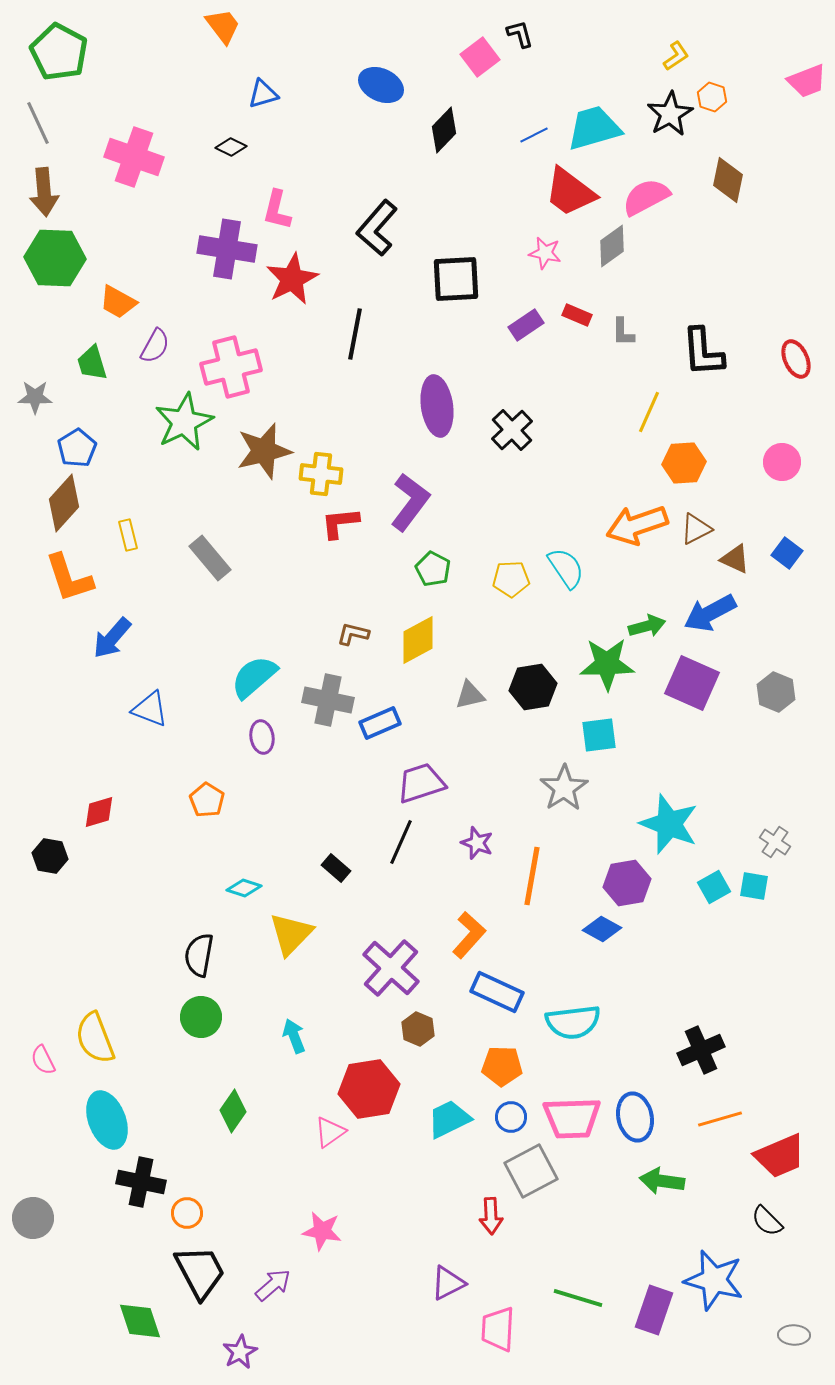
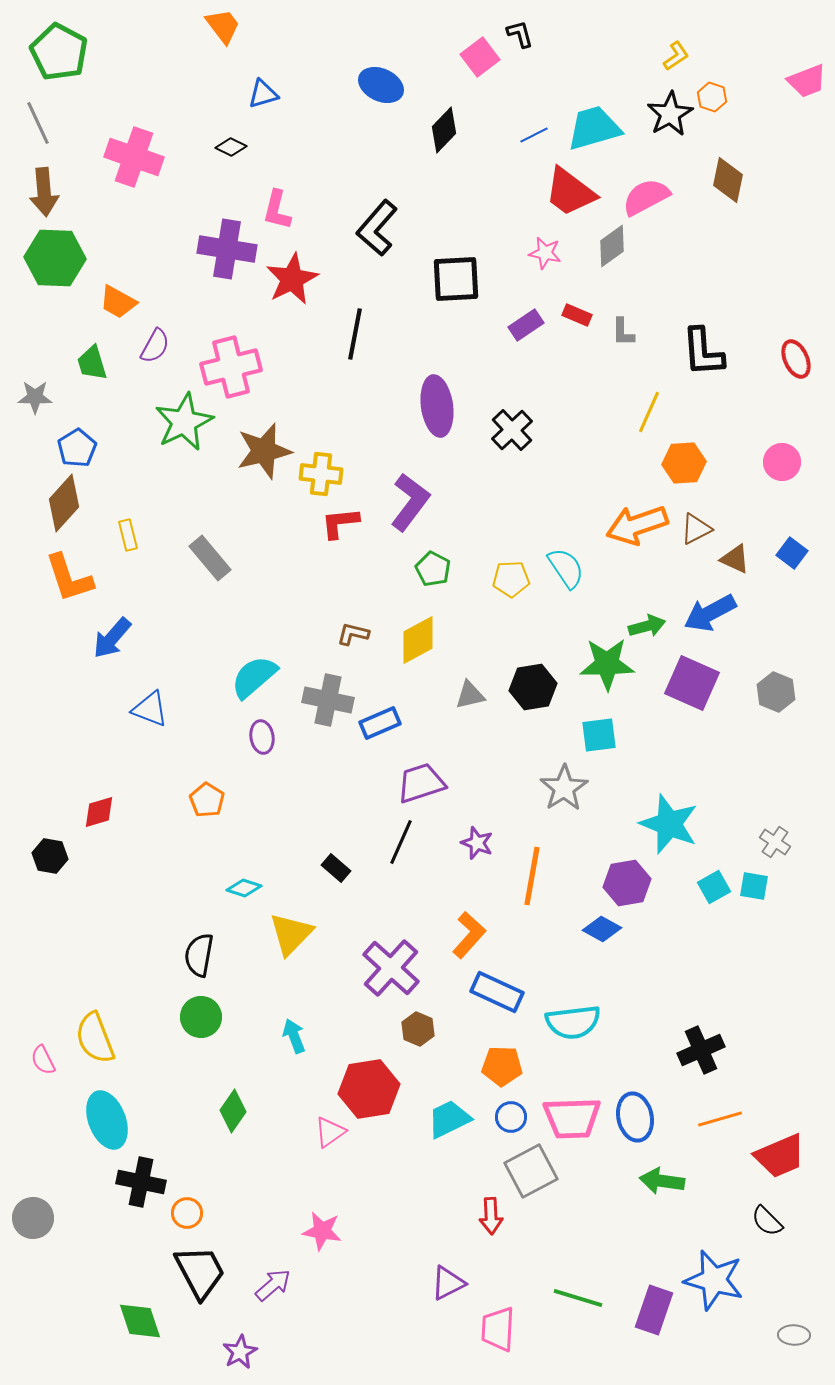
blue square at (787, 553): moved 5 px right
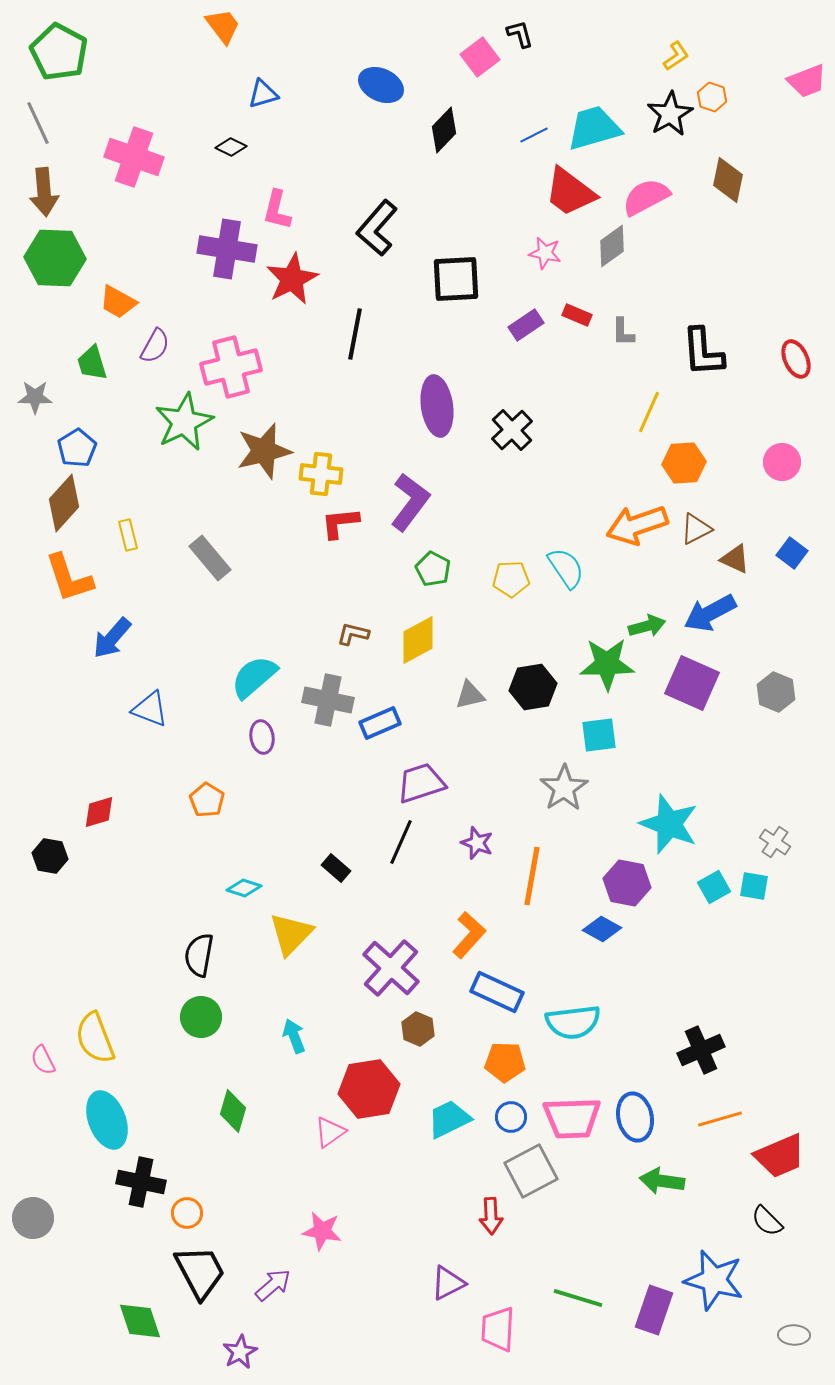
purple hexagon at (627, 883): rotated 21 degrees clockwise
orange pentagon at (502, 1066): moved 3 px right, 4 px up
green diamond at (233, 1111): rotated 18 degrees counterclockwise
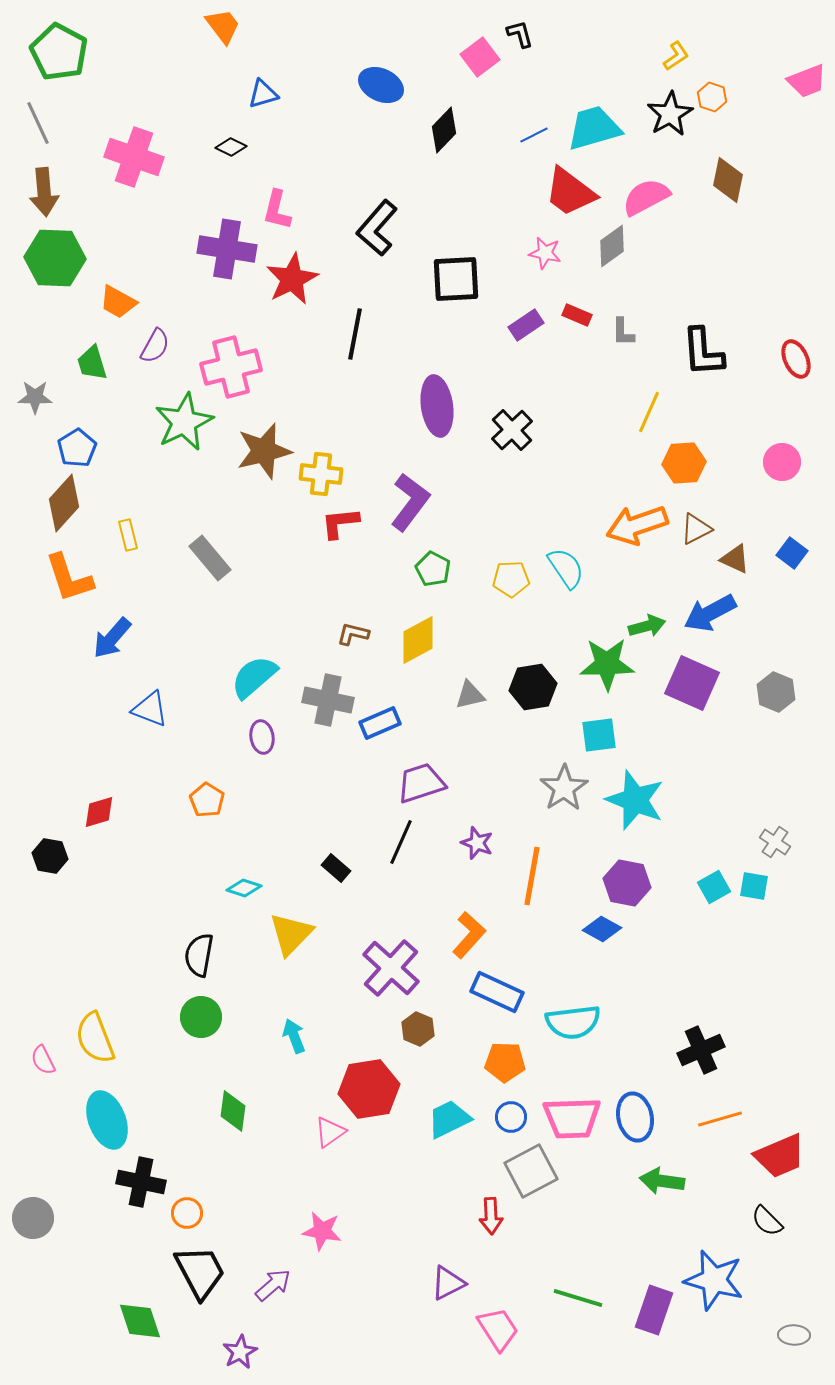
cyan star at (669, 824): moved 34 px left, 24 px up
green diamond at (233, 1111): rotated 9 degrees counterclockwise
pink trapezoid at (498, 1329): rotated 144 degrees clockwise
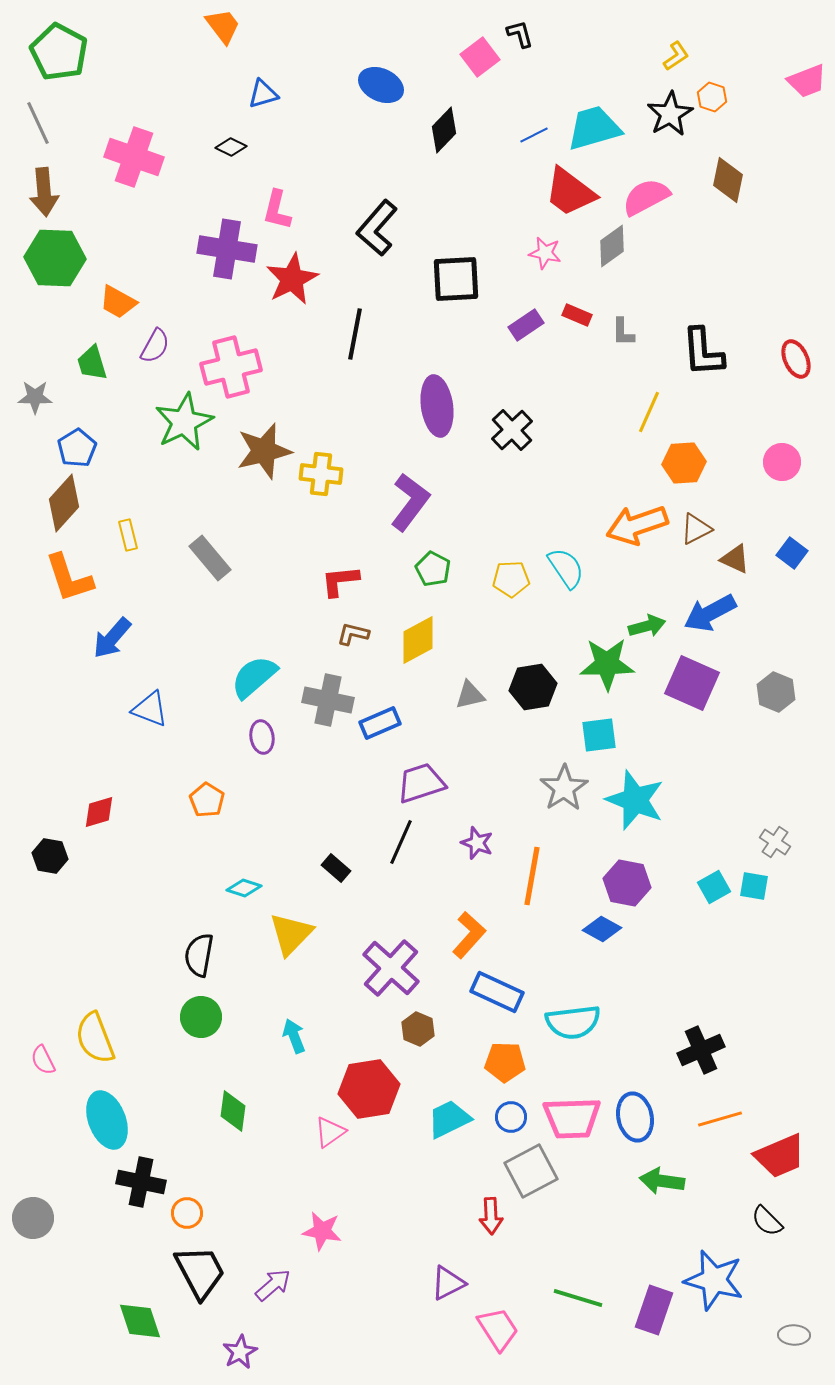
red L-shape at (340, 523): moved 58 px down
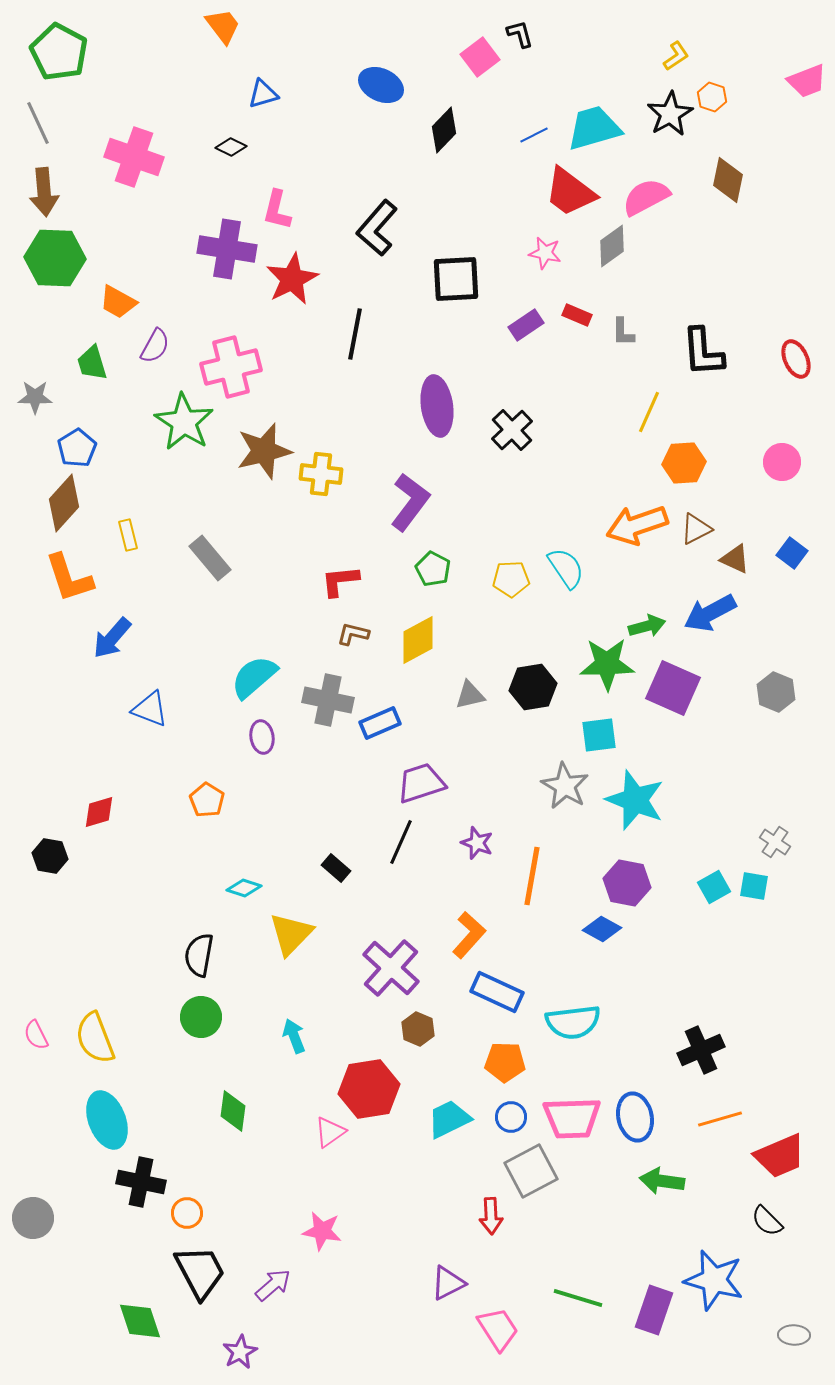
green star at (184, 422): rotated 14 degrees counterclockwise
purple square at (692, 683): moved 19 px left, 5 px down
gray star at (564, 788): moved 1 px right, 2 px up; rotated 9 degrees counterclockwise
pink semicircle at (43, 1060): moved 7 px left, 25 px up
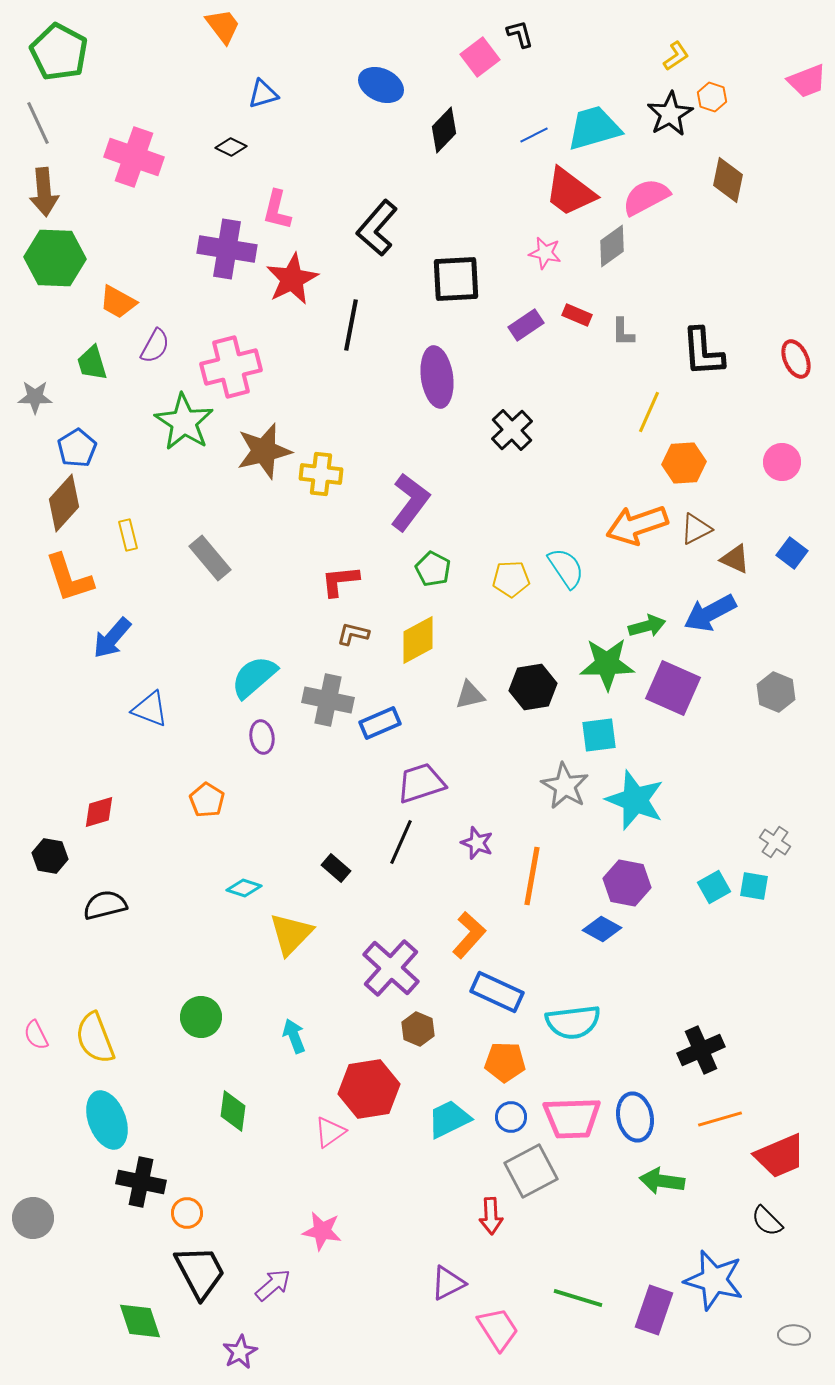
black line at (355, 334): moved 4 px left, 9 px up
purple ellipse at (437, 406): moved 29 px up
black semicircle at (199, 955): moved 94 px left, 50 px up; rotated 66 degrees clockwise
